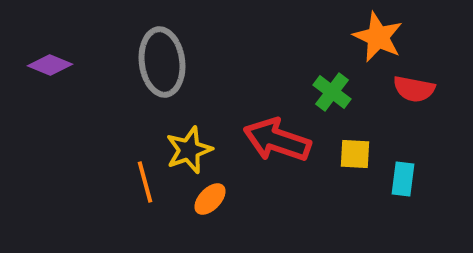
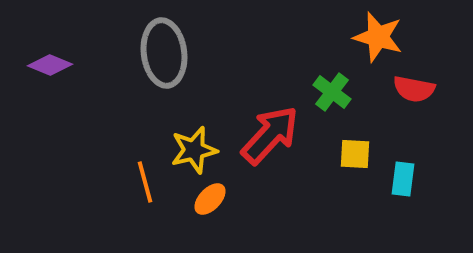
orange star: rotated 9 degrees counterclockwise
gray ellipse: moved 2 px right, 9 px up
red arrow: moved 7 px left, 5 px up; rotated 114 degrees clockwise
yellow star: moved 5 px right; rotated 6 degrees clockwise
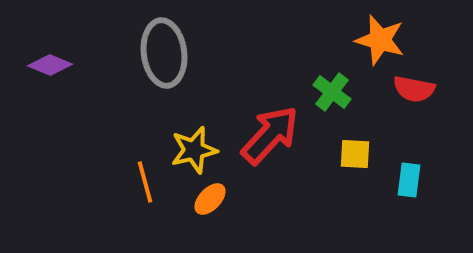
orange star: moved 2 px right, 3 px down
cyan rectangle: moved 6 px right, 1 px down
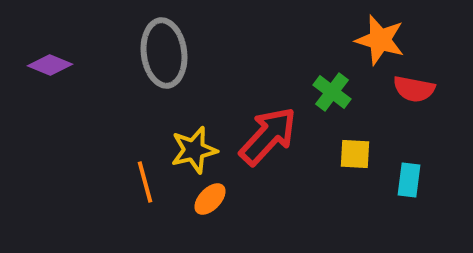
red arrow: moved 2 px left, 1 px down
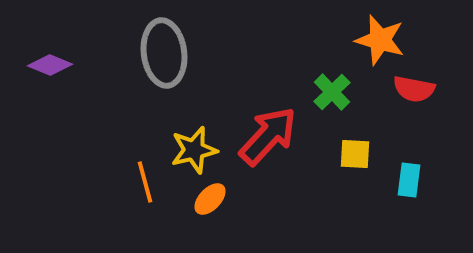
green cross: rotated 9 degrees clockwise
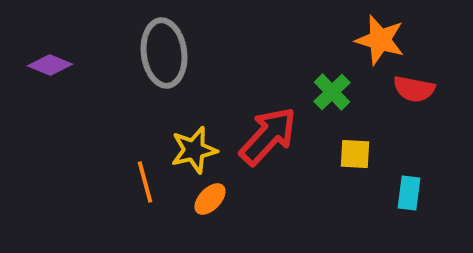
cyan rectangle: moved 13 px down
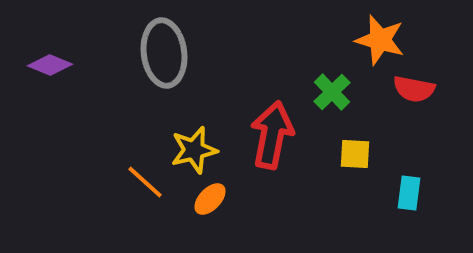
red arrow: moved 4 px right, 1 px up; rotated 32 degrees counterclockwise
orange line: rotated 33 degrees counterclockwise
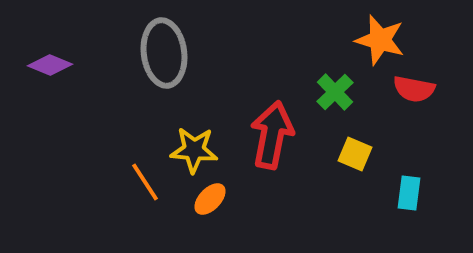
green cross: moved 3 px right
yellow star: rotated 18 degrees clockwise
yellow square: rotated 20 degrees clockwise
orange line: rotated 15 degrees clockwise
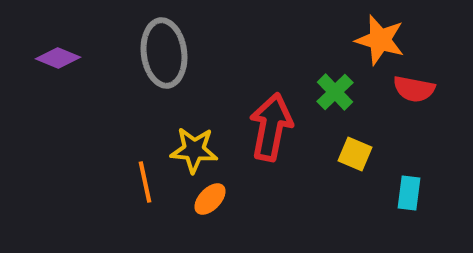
purple diamond: moved 8 px right, 7 px up
red arrow: moved 1 px left, 8 px up
orange line: rotated 21 degrees clockwise
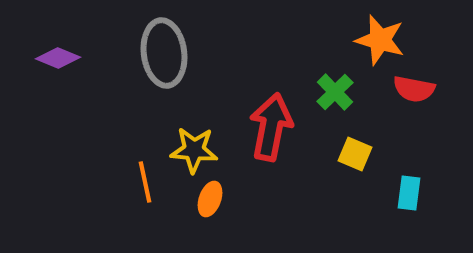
orange ellipse: rotated 24 degrees counterclockwise
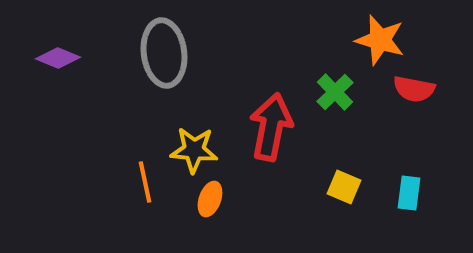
yellow square: moved 11 px left, 33 px down
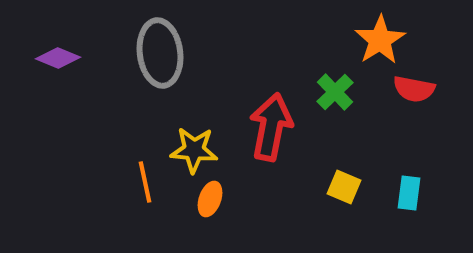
orange star: rotated 24 degrees clockwise
gray ellipse: moved 4 px left
